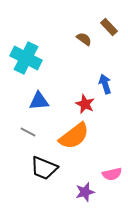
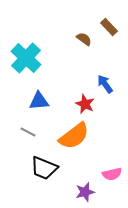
cyan cross: rotated 16 degrees clockwise
blue arrow: rotated 18 degrees counterclockwise
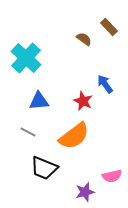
red star: moved 2 px left, 3 px up
pink semicircle: moved 2 px down
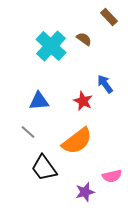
brown rectangle: moved 10 px up
cyan cross: moved 25 px right, 12 px up
gray line: rotated 14 degrees clockwise
orange semicircle: moved 3 px right, 5 px down
black trapezoid: rotated 32 degrees clockwise
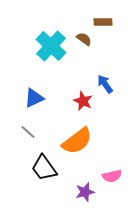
brown rectangle: moved 6 px left, 5 px down; rotated 48 degrees counterclockwise
blue triangle: moved 5 px left, 3 px up; rotated 20 degrees counterclockwise
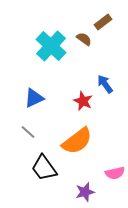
brown rectangle: rotated 36 degrees counterclockwise
pink semicircle: moved 3 px right, 3 px up
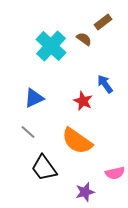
orange semicircle: rotated 72 degrees clockwise
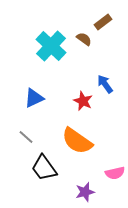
gray line: moved 2 px left, 5 px down
